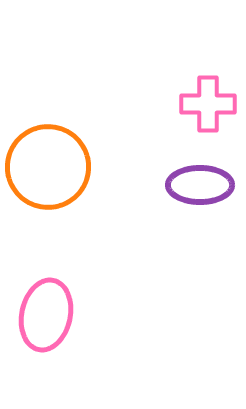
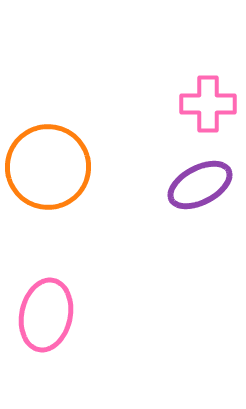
purple ellipse: rotated 28 degrees counterclockwise
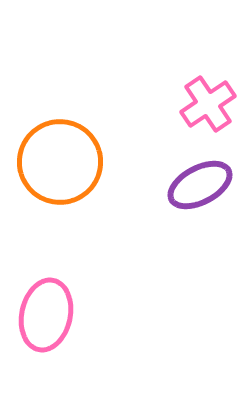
pink cross: rotated 34 degrees counterclockwise
orange circle: moved 12 px right, 5 px up
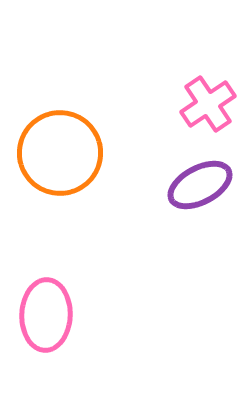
orange circle: moved 9 px up
pink ellipse: rotated 10 degrees counterclockwise
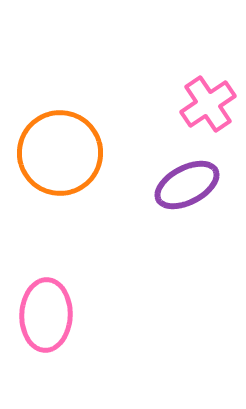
purple ellipse: moved 13 px left
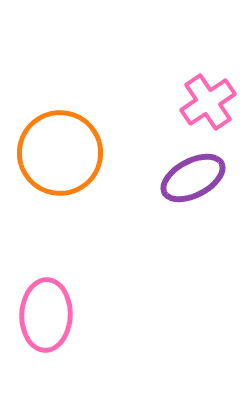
pink cross: moved 2 px up
purple ellipse: moved 6 px right, 7 px up
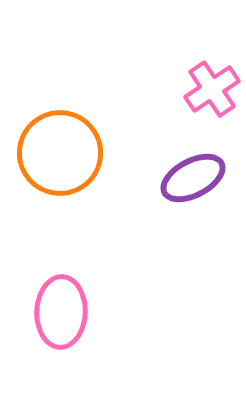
pink cross: moved 4 px right, 13 px up
pink ellipse: moved 15 px right, 3 px up
